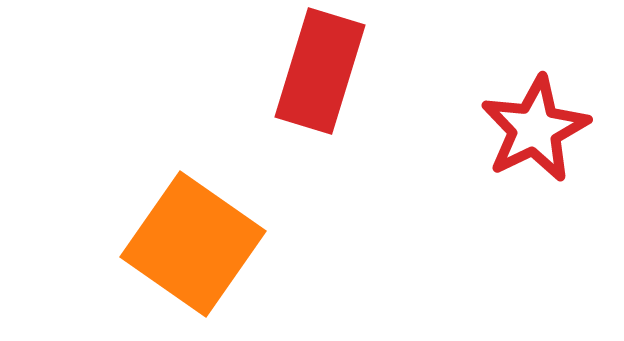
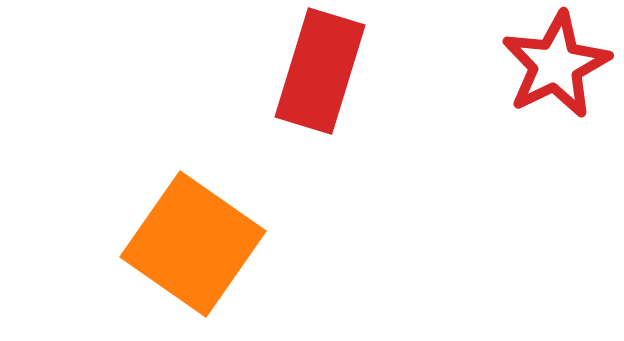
red star: moved 21 px right, 64 px up
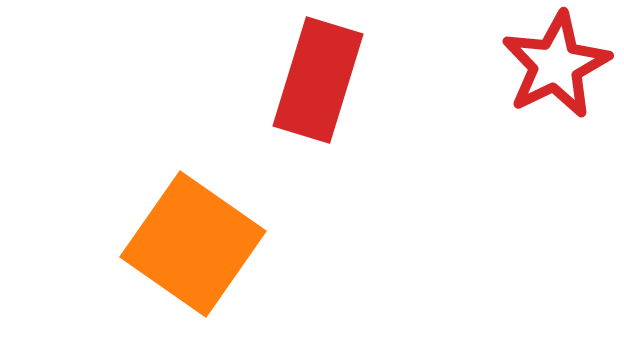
red rectangle: moved 2 px left, 9 px down
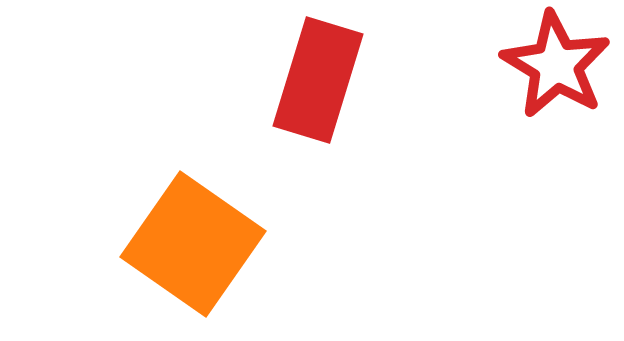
red star: rotated 15 degrees counterclockwise
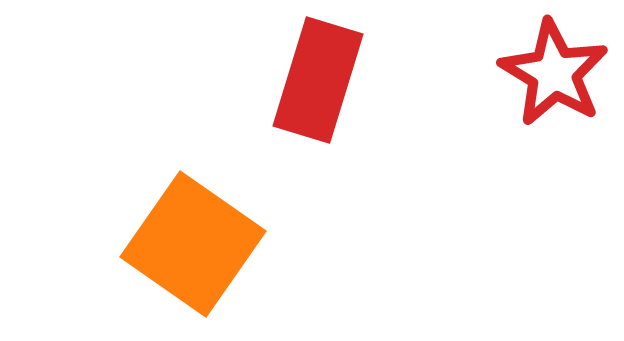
red star: moved 2 px left, 8 px down
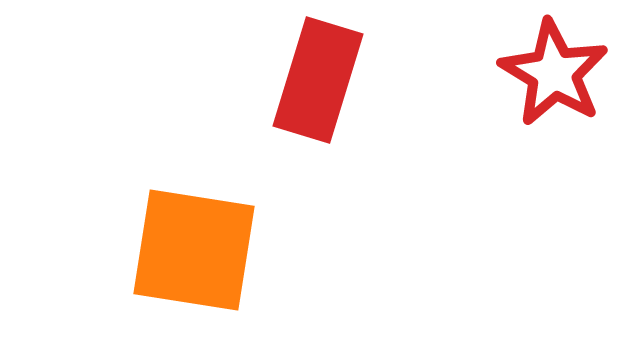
orange square: moved 1 px right, 6 px down; rotated 26 degrees counterclockwise
